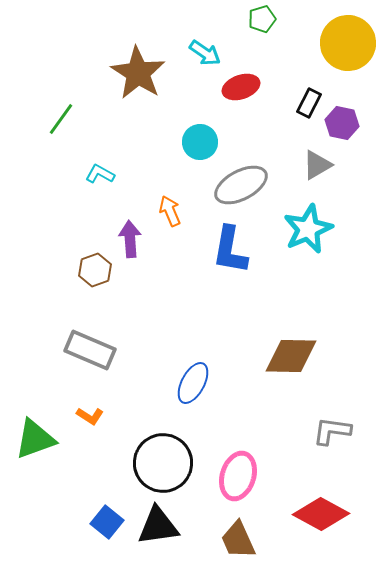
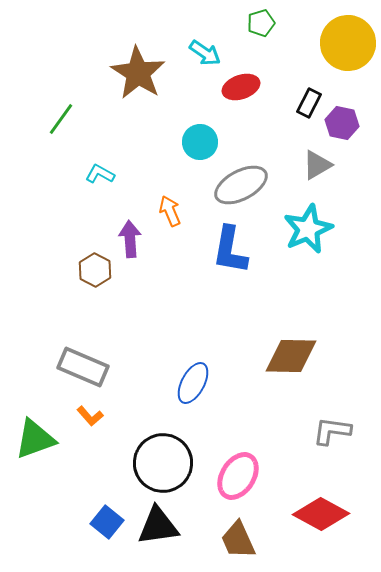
green pentagon: moved 1 px left, 4 px down
brown hexagon: rotated 12 degrees counterclockwise
gray rectangle: moved 7 px left, 17 px down
orange L-shape: rotated 16 degrees clockwise
pink ellipse: rotated 15 degrees clockwise
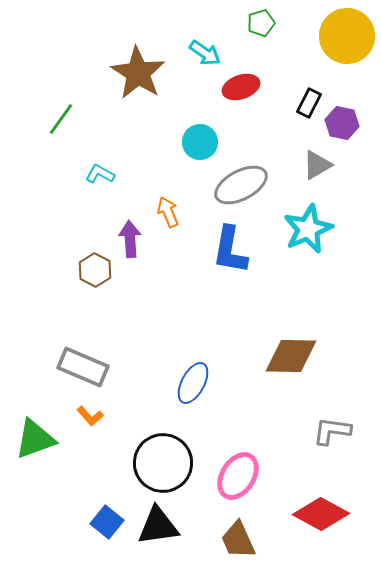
yellow circle: moved 1 px left, 7 px up
orange arrow: moved 2 px left, 1 px down
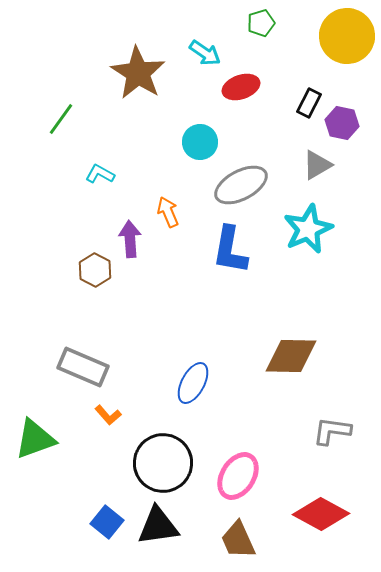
orange L-shape: moved 18 px right, 1 px up
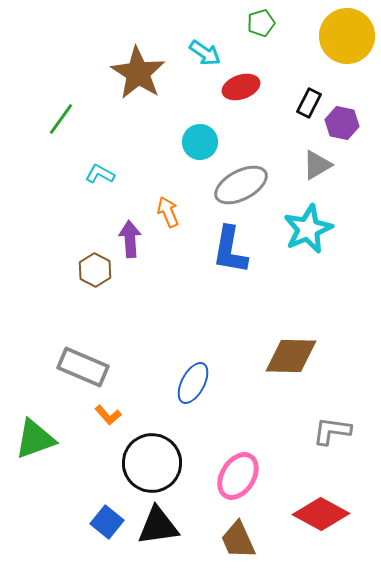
black circle: moved 11 px left
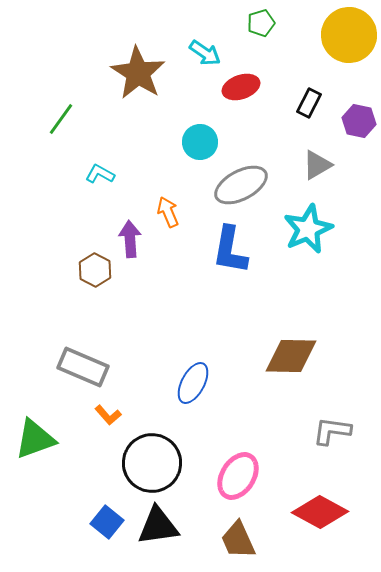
yellow circle: moved 2 px right, 1 px up
purple hexagon: moved 17 px right, 2 px up
red diamond: moved 1 px left, 2 px up
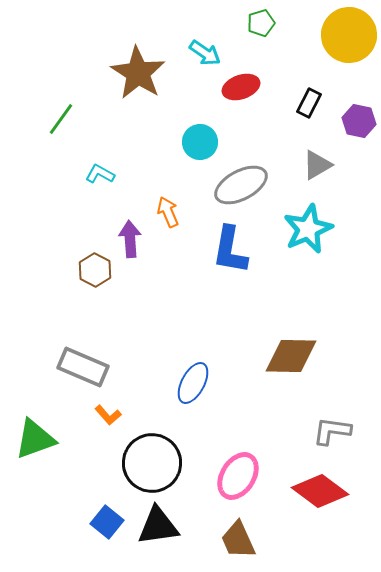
red diamond: moved 21 px up; rotated 8 degrees clockwise
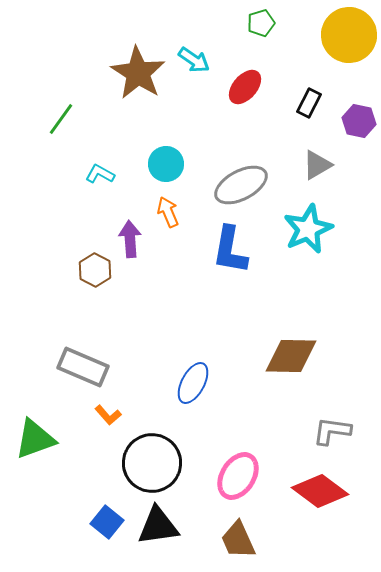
cyan arrow: moved 11 px left, 7 px down
red ellipse: moved 4 px right; rotated 30 degrees counterclockwise
cyan circle: moved 34 px left, 22 px down
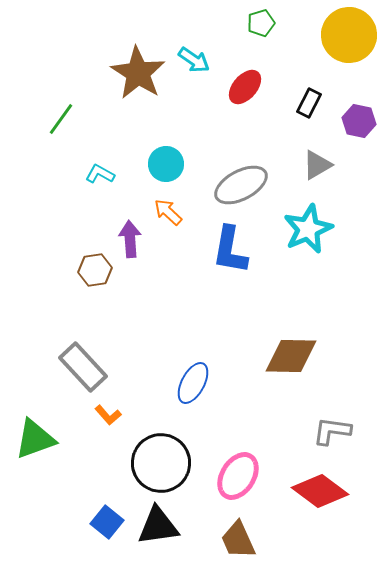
orange arrow: rotated 24 degrees counterclockwise
brown hexagon: rotated 24 degrees clockwise
gray rectangle: rotated 24 degrees clockwise
black circle: moved 9 px right
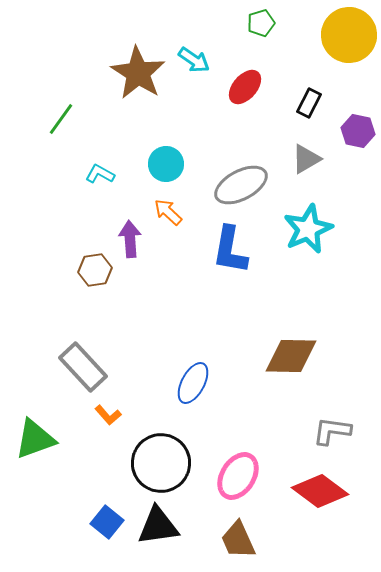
purple hexagon: moved 1 px left, 10 px down
gray triangle: moved 11 px left, 6 px up
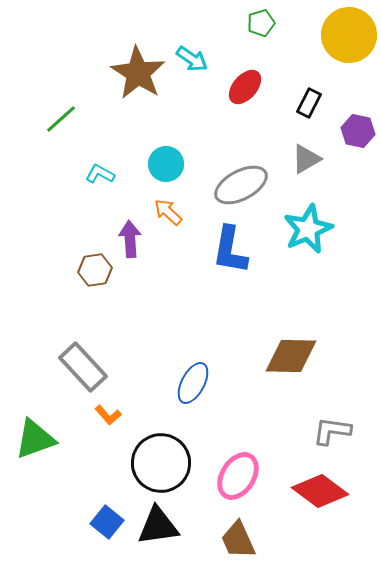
cyan arrow: moved 2 px left, 1 px up
green line: rotated 12 degrees clockwise
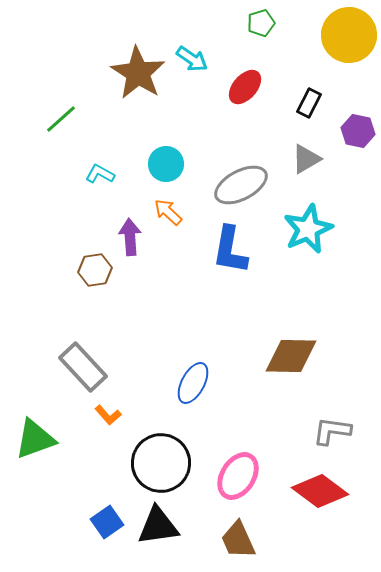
purple arrow: moved 2 px up
blue square: rotated 16 degrees clockwise
